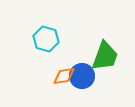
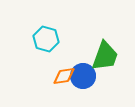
blue circle: moved 1 px right
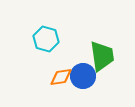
green trapezoid: moved 3 px left; rotated 28 degrees counterclockwise
orange diamond: moved 3 px left, 1 px down
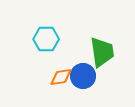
cyan hexagon: rotated 15 degrees counterclockwise
green trapezoid: moved 4 px up
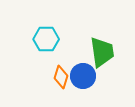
orange diamond: rotated 65 degrees counterclockwise
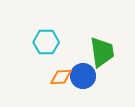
cyan hexagon: moved 3 px down
orange diamond: rotated 70 degrees clockwise
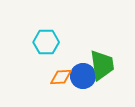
green trapezoid: moved 13 px down
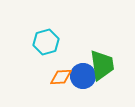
cyan hexagon: rotated 15 degrees counterclockwise
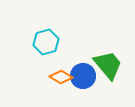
green trapezoid: moved 6 px right; rotated 32 degrees counterclockwise
orange diamond: rotated 35 degrees clockwise
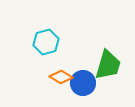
green trapezoid: rotated 56 degrees clockwise
blue circle: moved 7 px down
